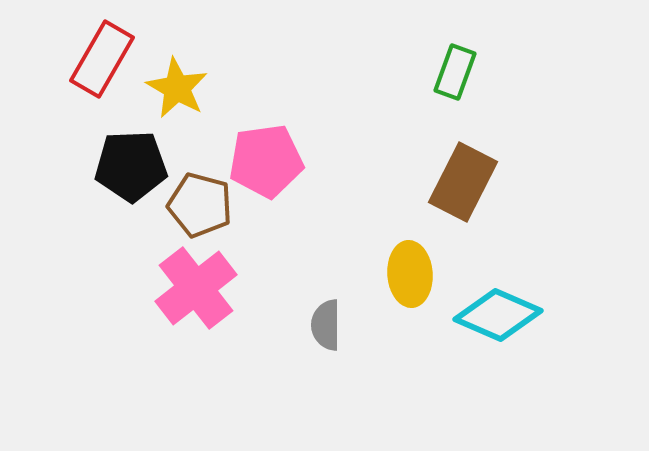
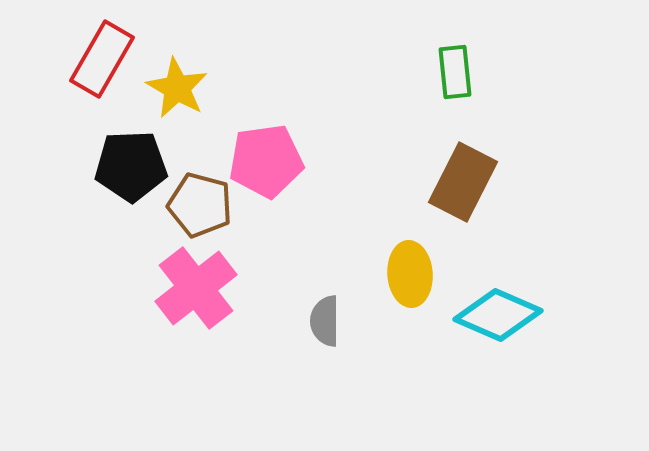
green rectangle: rotated 26 degrees counterclockwise
gray semicircle: moved 1 px left, 4 px up
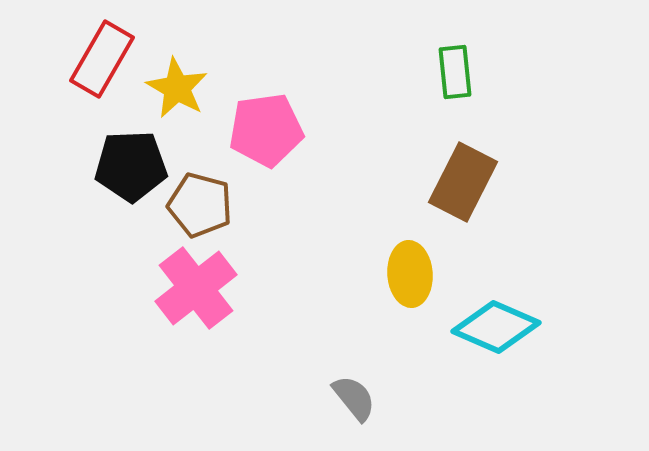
pink pentagon: moved 31 px up
cyan diamond: moved 2 px left, 12 px down
gray semicircle: moved 29 px right, 77 px down; rotated 141 degrees clockwise
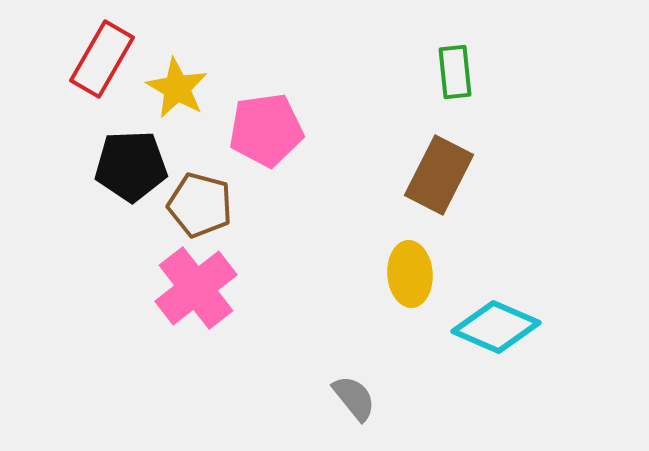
brown rectangle: moved 24 px left, 7 px up
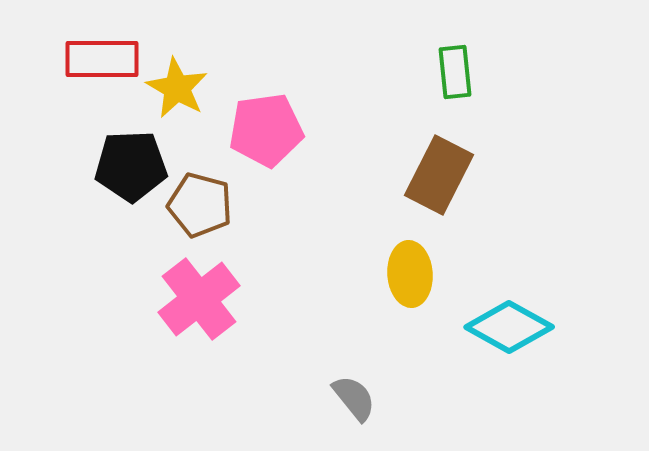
red rectangle: rotated 60 degrees clockwise
pink cross: moved 3 px right, 11 px down
cyan diamond: moved 13 px right; rotated 6 degrees clockwise
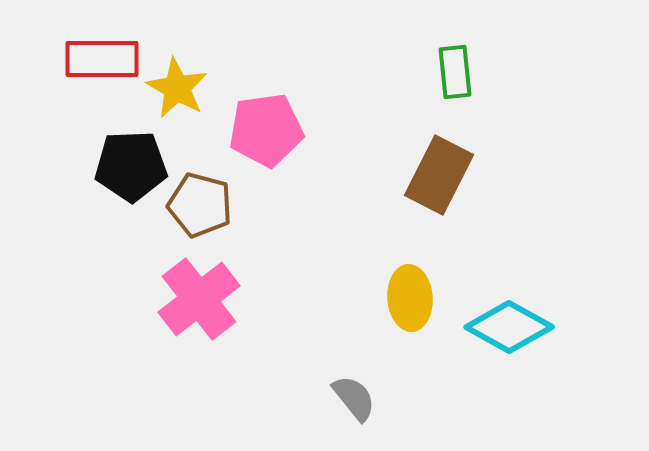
yellow ellipse: moved 24 px down
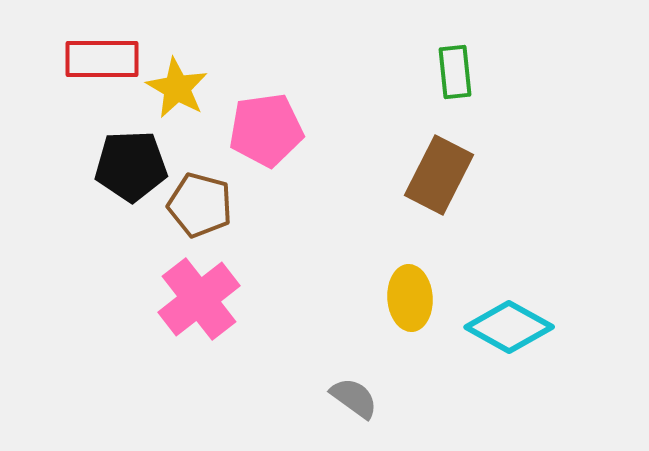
gray semicircle: rotated 15 degrees counterclockwise
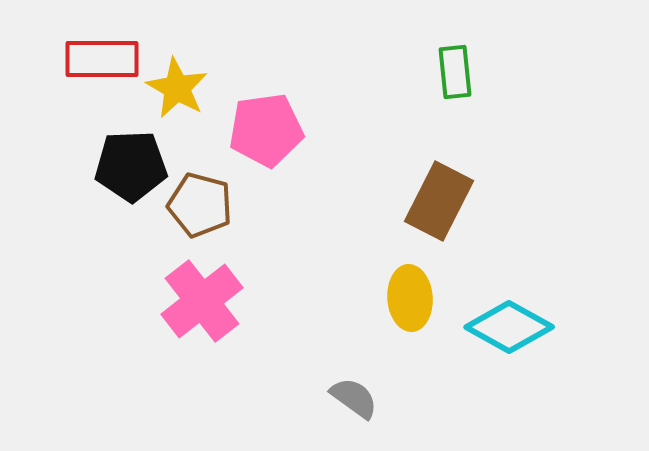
brown rectangle: moved 26 px down
pink cross: moved 3 px right, 2 px down
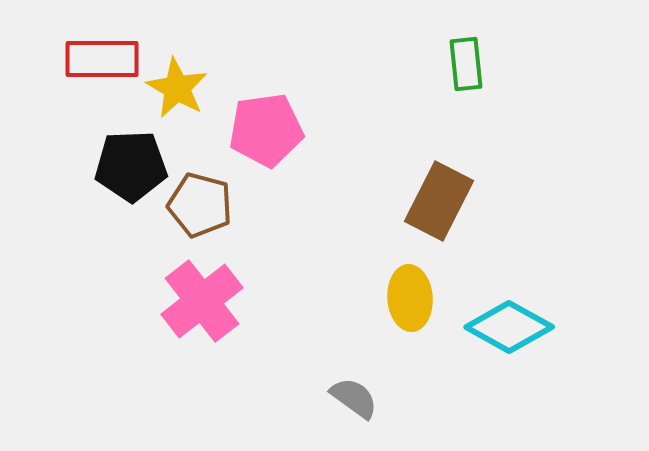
green rectangle: moved 11 px right, 8 px up
